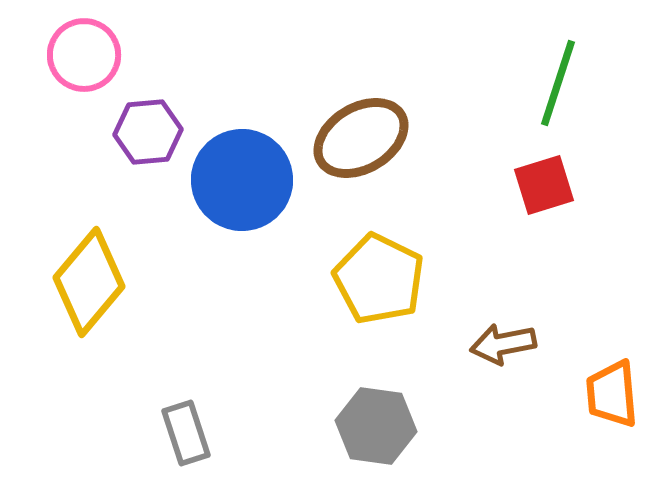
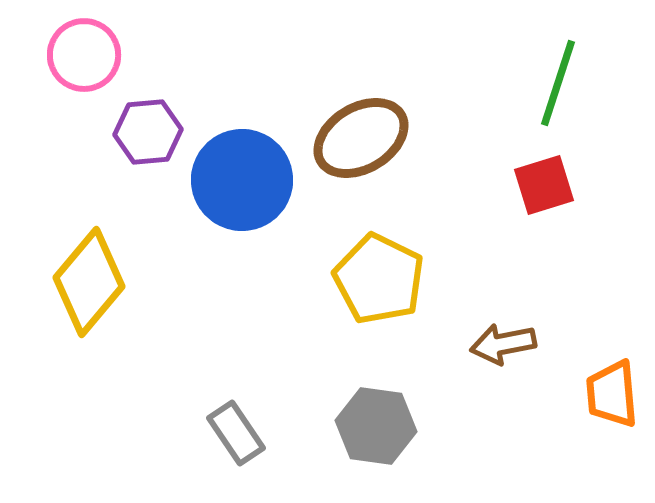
gray rectangle: moved 50 px right; rotated 16 degrees counterclockwise
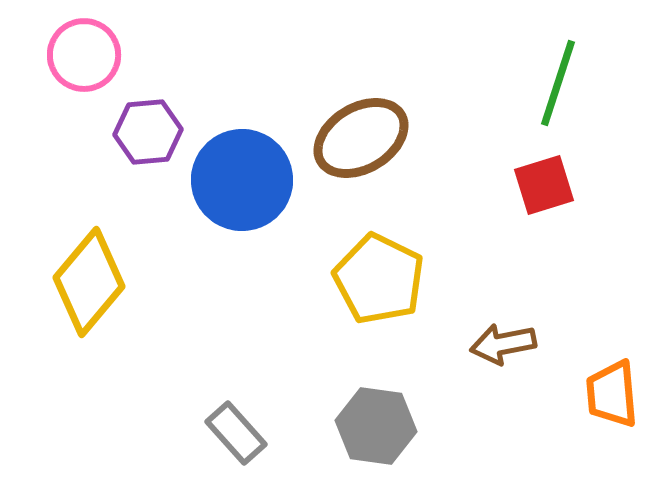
gray rectangle: rotated 8 degrees counterclockwise
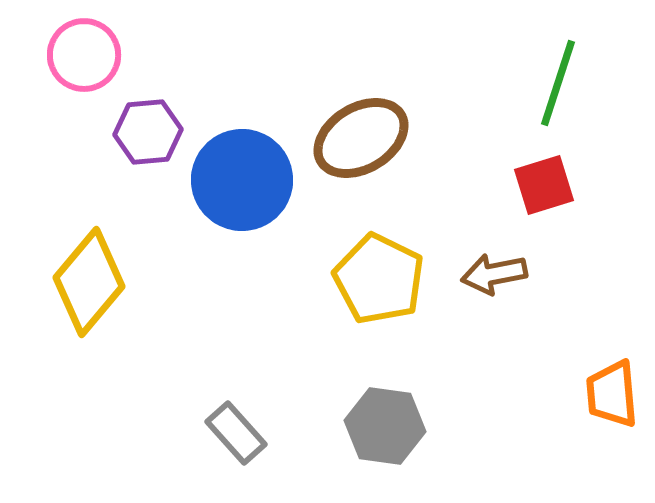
brown arrow: moved 9 px left, 70 px up
gray hexagon: moved 9 px right
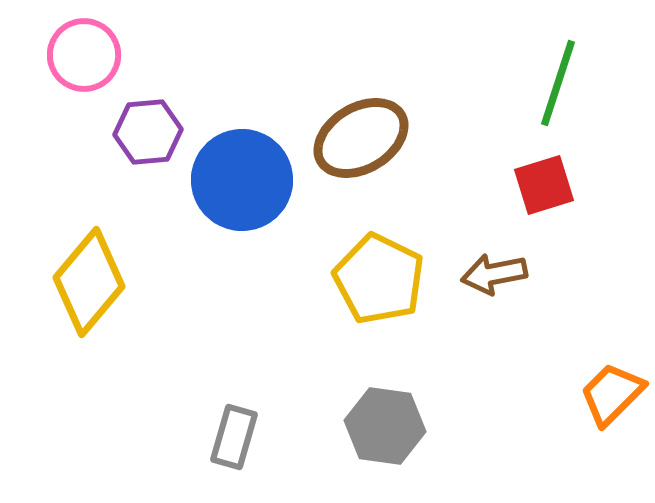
orange trapezoid: rotated 50 degrees clockwise
gray rectangle: moved 2 px left, 4 px down; rotated 58 degrees clockwise
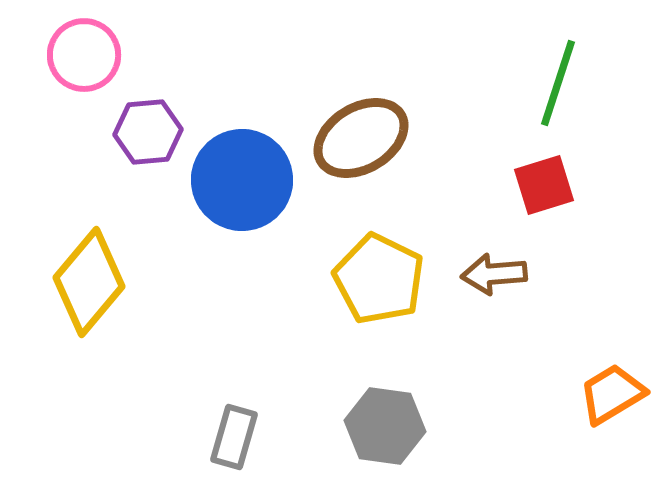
brown arrow: rotated 6 degrees clockwise
orange trapezoid: rotated 14 degrees clockwise
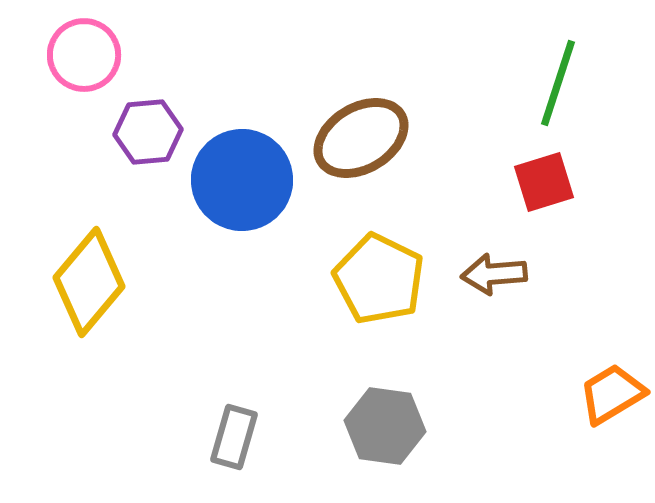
red square: moved 3 px up
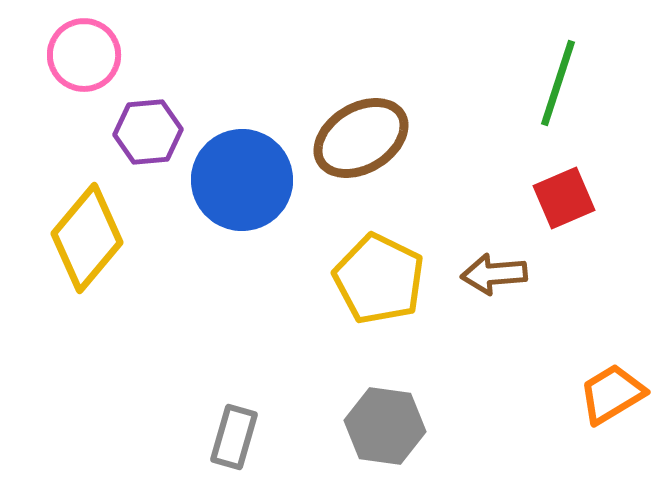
red square: moved 20 px right, 16 px down; rotated 6 degrees counterclockwise
yellow diamond: moved 2 px left, 44 px up
